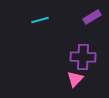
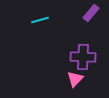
purple rectangle: moved 1 px left, 4 px up; rotated 18 degrees counterclockwise
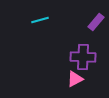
purple rectangle: moved 5 px right, 9 px down
pink triangle: rotated 18 degrees clockwise
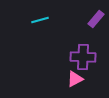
purple rectangle: moved 3 px up
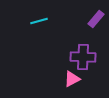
cyan line: moved 1 px left, 1 px down
pink triangle: moved 3 px left
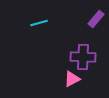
cyan line: moved 2 px down
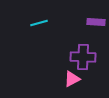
purple rectangle: moved 3 px down; rotated 54 degrees clockwise
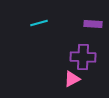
purple rectangle: moved 3 px left, 2 px down
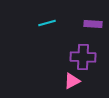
cyan line: moved 8 px right
pink triangle: moved 2 px down
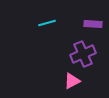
purple cross: moved 3 px up; rotated 25 degrees counterclockwise
